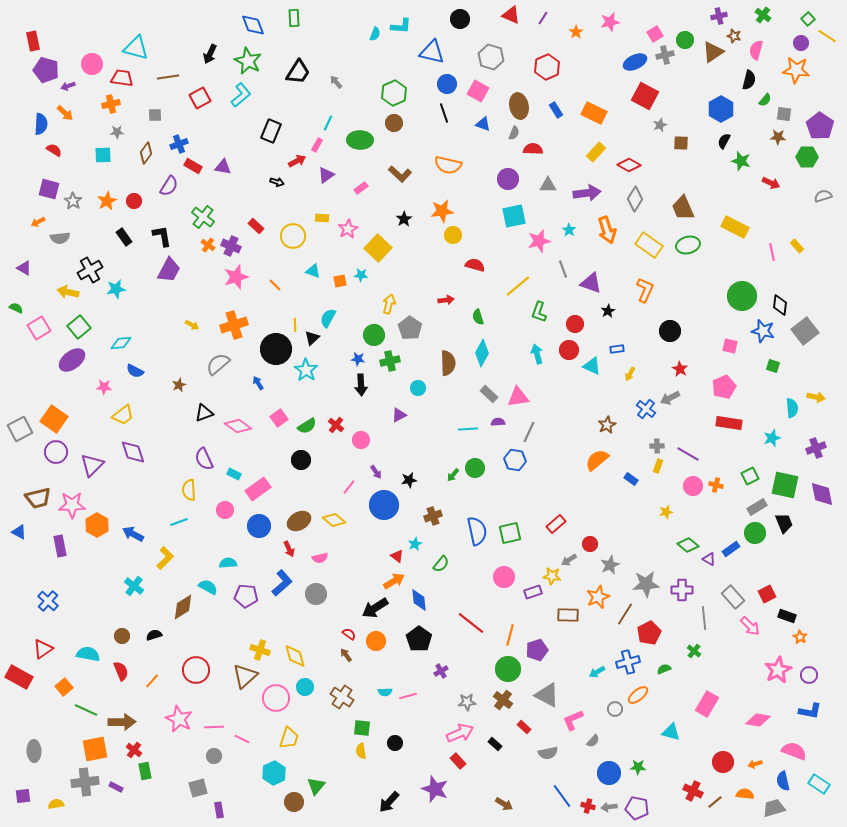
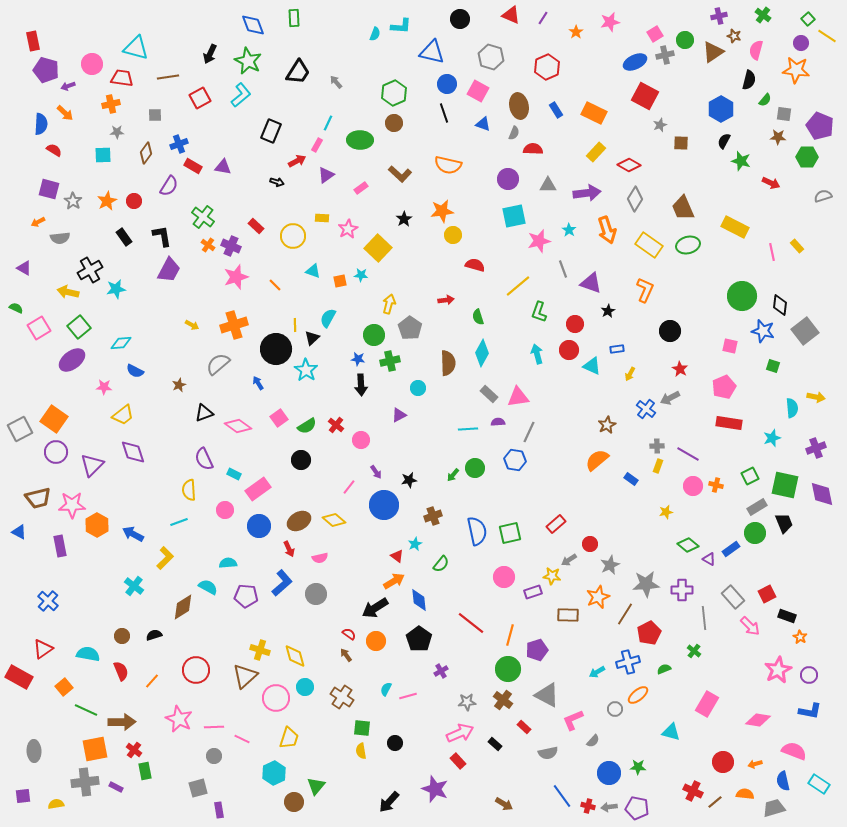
purple pentagon at (820, 126): rotated 12 degrees counterclockwise
cyan semicircle at (385, 692): moved 1 px right, 3 px up; rotated 120 degrees clockwise
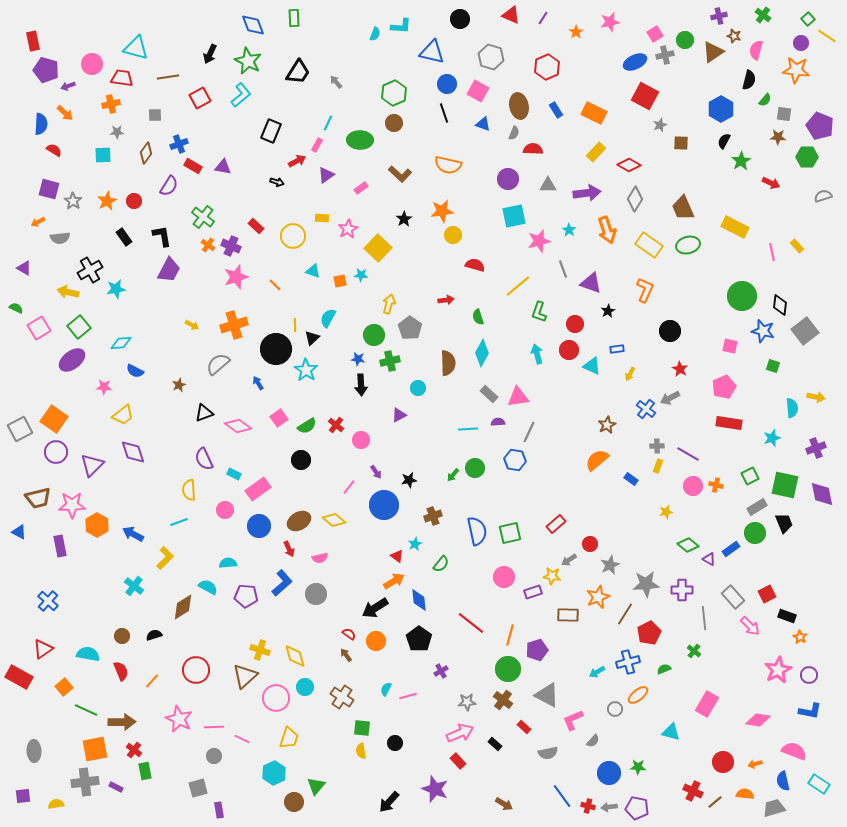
green star at (741, 161): rotated 24 degrees clockwise
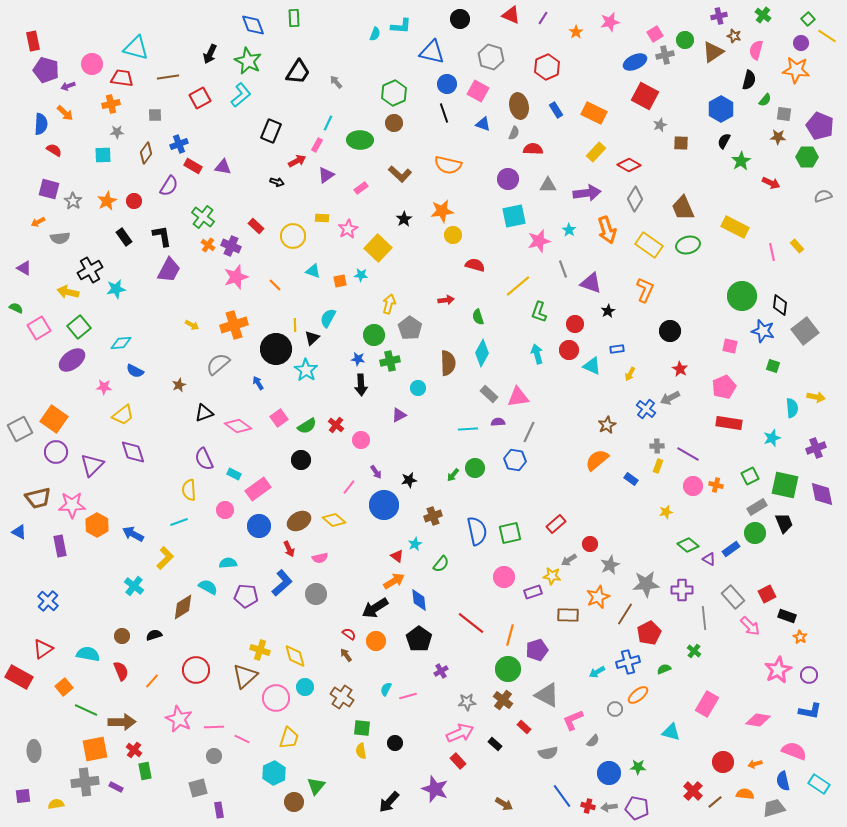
red cross at (693, 791): rotated 18 degrees clockwise
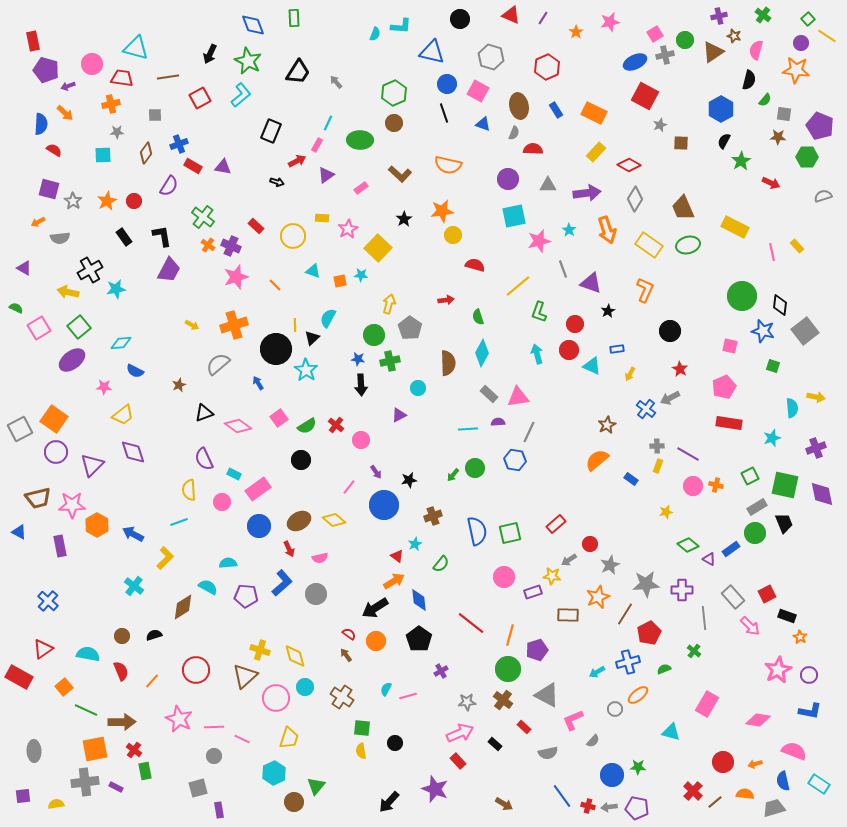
pink circle at (225, 510): moved 3 px left, 8 px up
blue circle at (609, 773): moved 3 px right, 2 px down
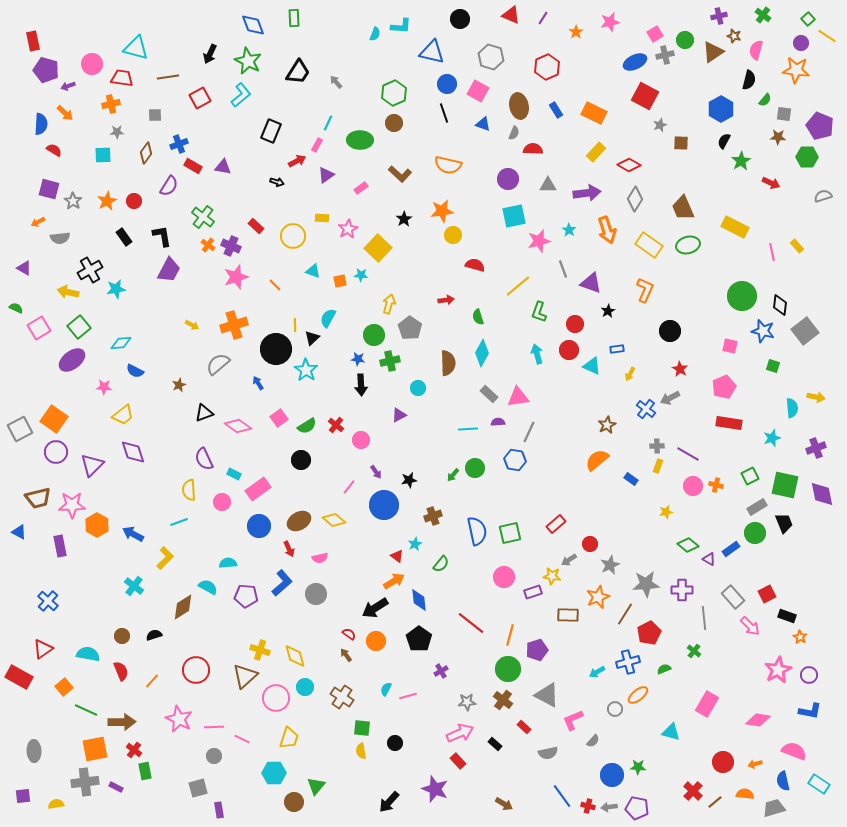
cyan hexagon at (274, 773): rotated 25 degrees clockwise
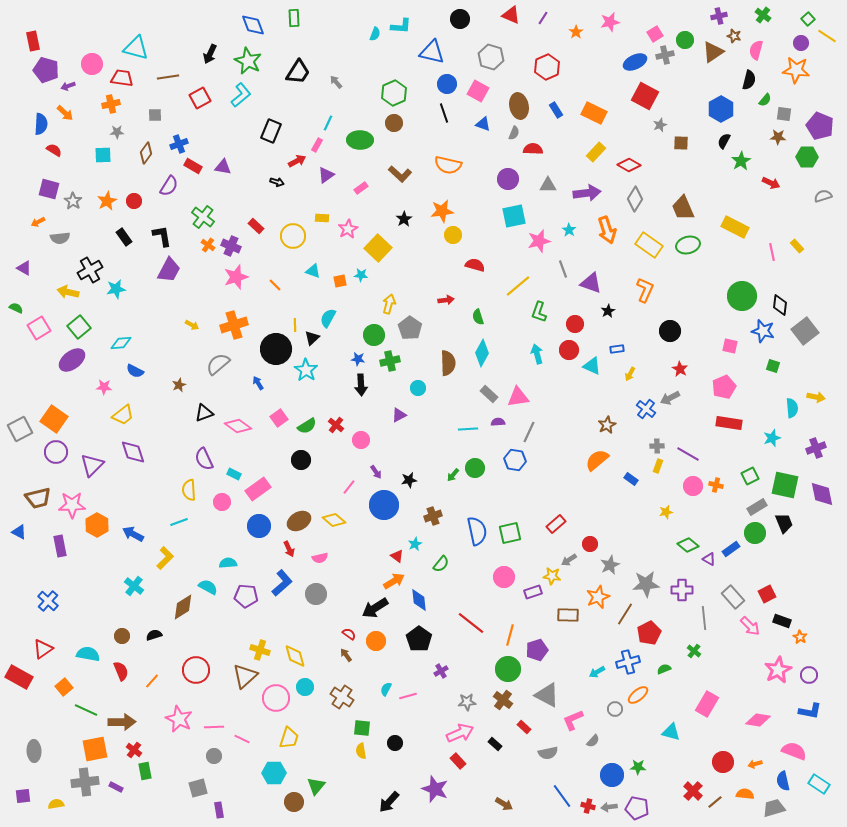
black rectangle at (787, 616): moved 5 px left, 5 px down
